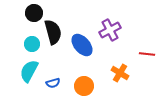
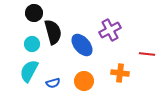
orange cross: rotated 24 degrees counterclockwise
orange circle: moved 5 px up
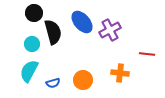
blue ellipse: moved 23 px up
orange circle: moved 1 px left, 1 px up
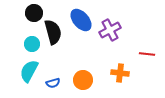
blue ellipse: moved 1 px left, 2 px up
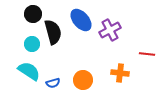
black circle: moved 1 px left, 1 px down
cyan semicircle: rotated 95 degrees clockwise
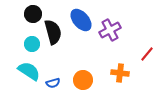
red line: rotated 56 degrees counterclockwise
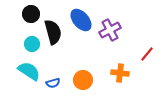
black circle: moved 2 px left
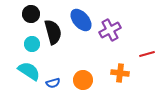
red line: rotated 35 degrees clockwise
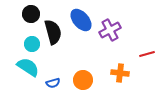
cyan semicircle: moved 1 px left, 4 px up
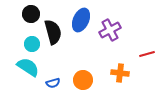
blue ellipse: rotated 65 degrees clockwise
